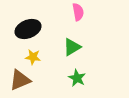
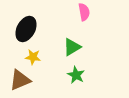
pink semicircle: moved 6 px right
black ellipse: moved 2 px left; rotated 40 degrees counterclockwise
green star: moved 1 px left, 3 px up
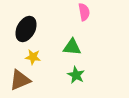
green triangle: rotated 36 degrees clockwise
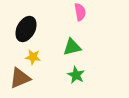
pink semicircle: moved 4 px left
green triangle: rotated 18 degrees counterclockwise
brown triangle: moved 2 px up
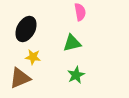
green triangle: moved 4 px up
green star: rotated 18 degrees clockwise
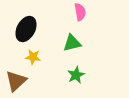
brown triangle: moved 4 px left, 3 px down; rotated 20 degrees counterclockwise
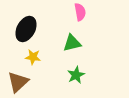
brown triangle: moved 2 px right, 1 px down
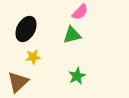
pink semicircle: rotated 54 degrees clockwise
green triangle: moved 8 px up
yellow star: rotated 14 degrees counterclockwise
green star: moved 1 px right, 1 px down
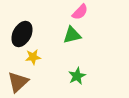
black ellipse: moved 4 px left, 5 px down
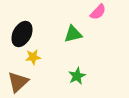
pink semicircle: moved 18 px right
green triangle: moved 1 px right, 1 px up
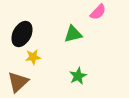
green star: moved 1 px right
